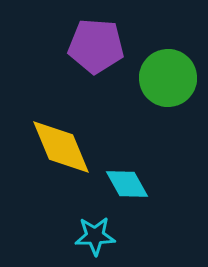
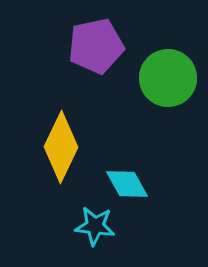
purple pentagon: rotated 16 degrees counterclockwise
yellow diamond: rotated 48 degrees clockwise
cyan star: moved 10 px up; rotated 9 degrees clockwise
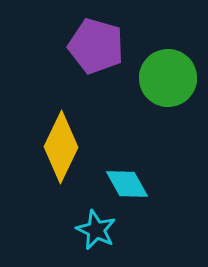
purple pentagon: rotated 28 degrees clockwise
cyan star: moved 1 px right, 4 px down; rotated 18 degrees clockwise
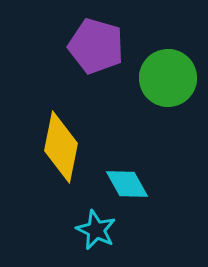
yellow diamond: rotated 14 degrees counterclockwise
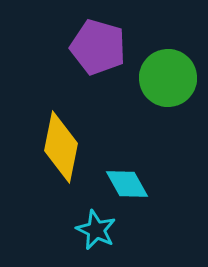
purple pentagon: moved 2 px right, 1 px down
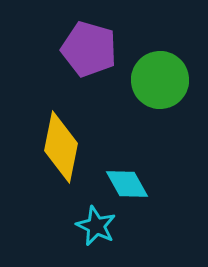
purple pentagon: moved 9 px left, 2 px down
green circle: moved 8 px left, 2 px down
cyan star: moved 4 px up
